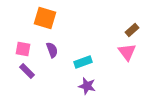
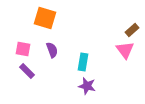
pink triangle: moved 2 px left, 2 px up
cyan rectangle: rotated 60 degrees counterclockwise
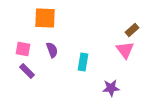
orange square: rotated 15 degrees counterclockwise
purple star: moved 24 px right, 2 px down; rotated 18 degrees counterclockwise
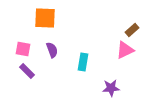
pink triangle: rotated 42 degrees clockwise
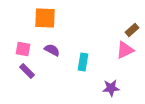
purple semicircle: rotated 42 degrees counterclockwise
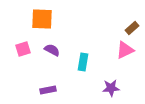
orange square: moved 3 px left, 1 px down
brown rectangle: moved 2 px up
pink square: rotated 28 degrees counterclockwise
purple rectangle: moved 21 px right, 19 px down; rotated 56 degrees counterclockwise
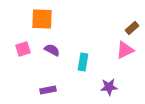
purple star: moved 2 px left, 1 px up
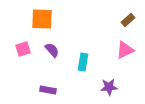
brown rectangle: moved 4 px left, 8 px up
purple semicircle: rotated 21 degrees clockwise
purple rectangle: rotated 21 degrees clockwise
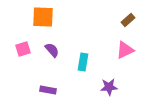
orange square: moved 1 px right, 2 px up
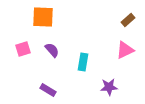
purple rectangle: rotated 21 degrees clockwise
